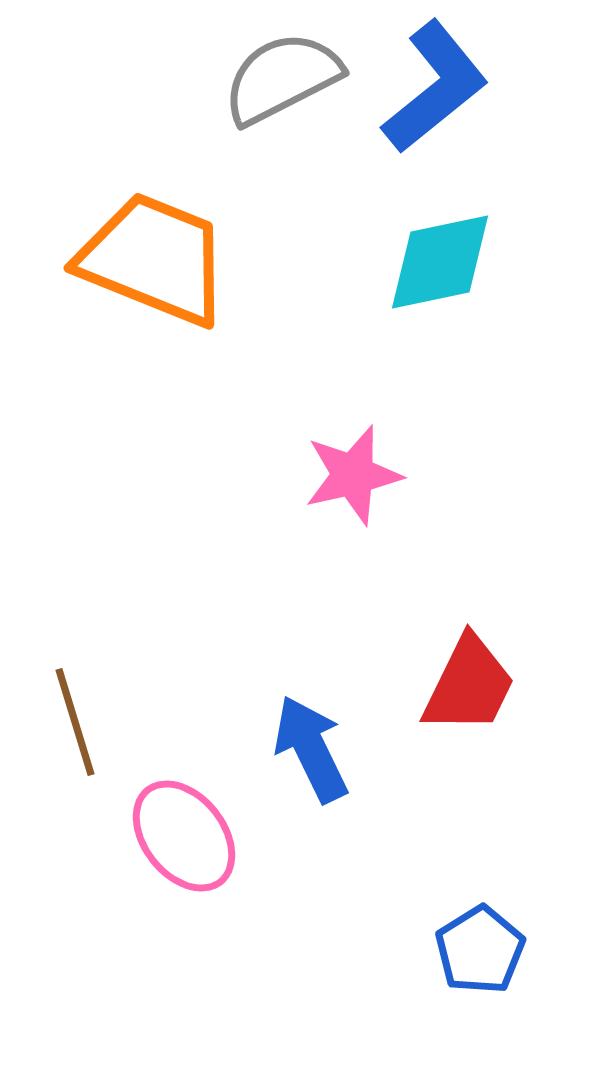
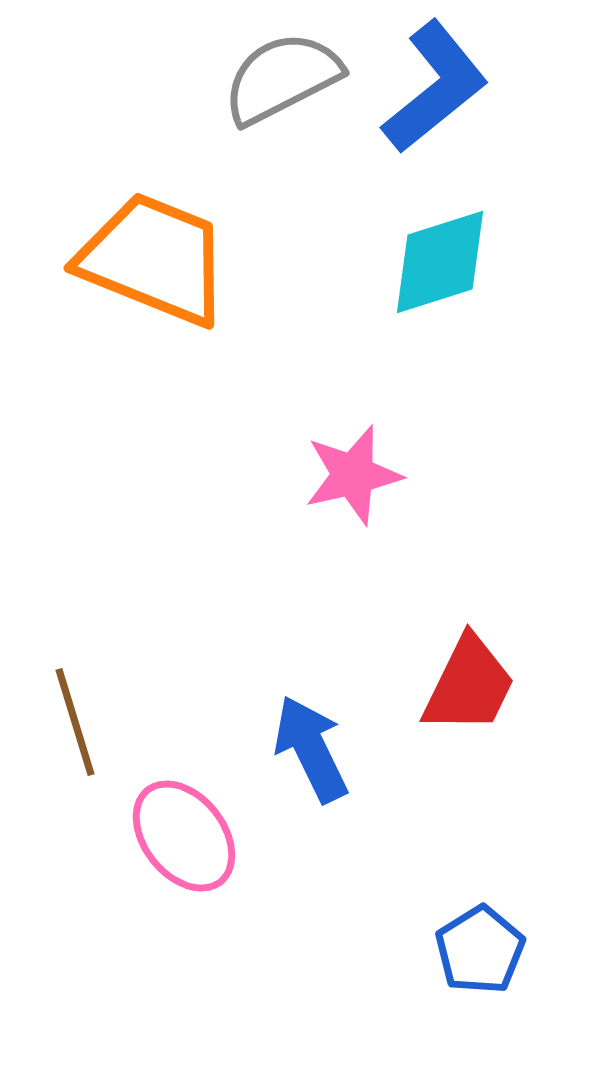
cyan diamond: rotated 6 degrees counterclockwise
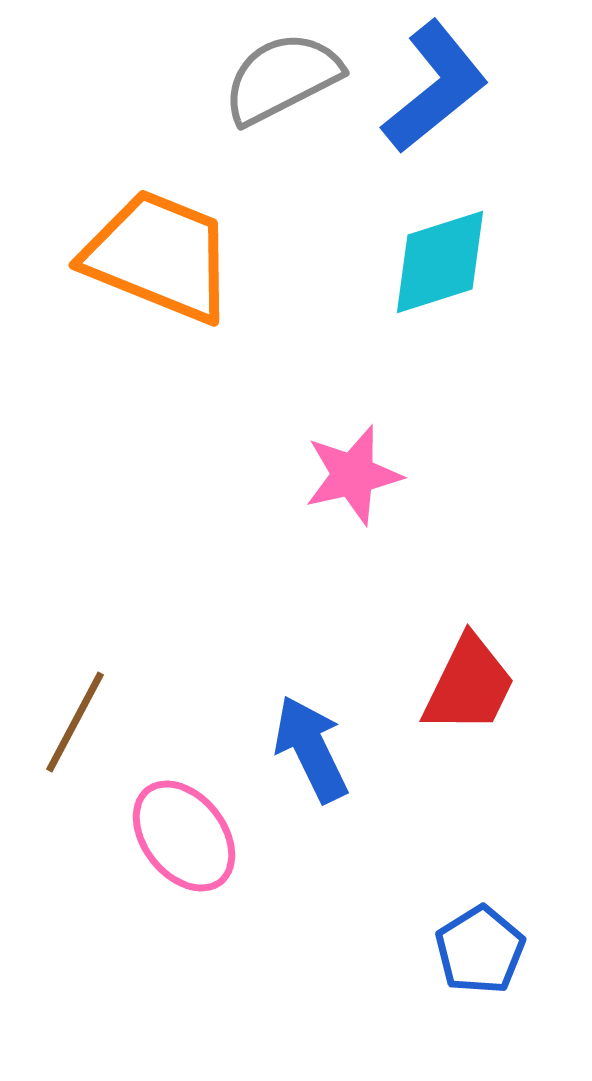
orange trapezoid: moved 5 px right, 3 px up
brown line: rotated 45 degrees clockwise
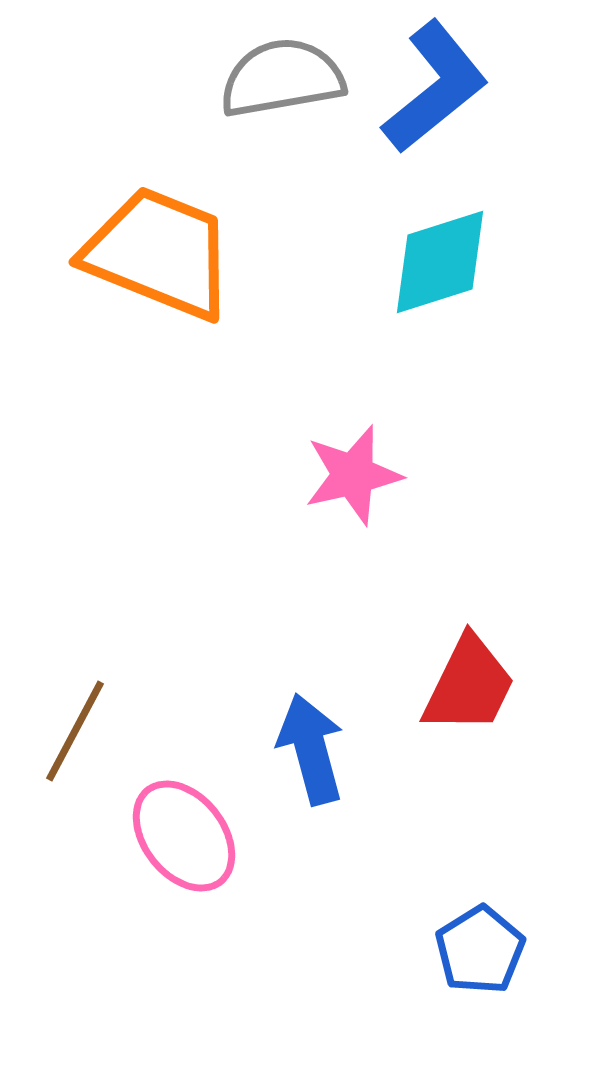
gray semicircle: rotated 17 degrees clockwise
orange trapezoid: moved 3 px up
brown line: moved 9 px down
blue arrow: rotated 11 degrees clockwise
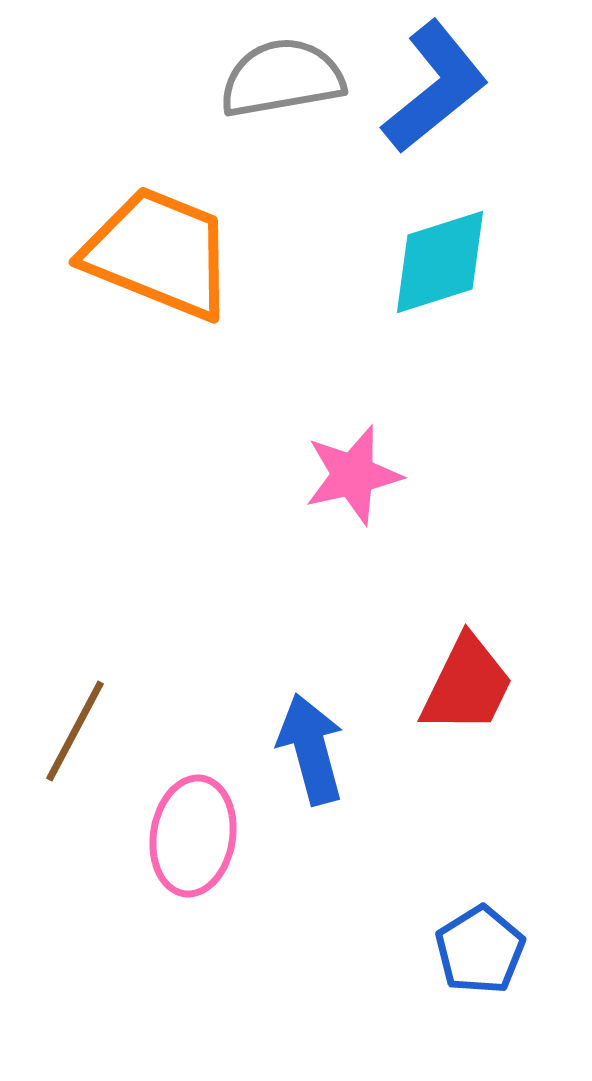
red trapezoid: moved 2 px left
pink ellipse: moved 9 px right; rotated 47 degrees clockwise
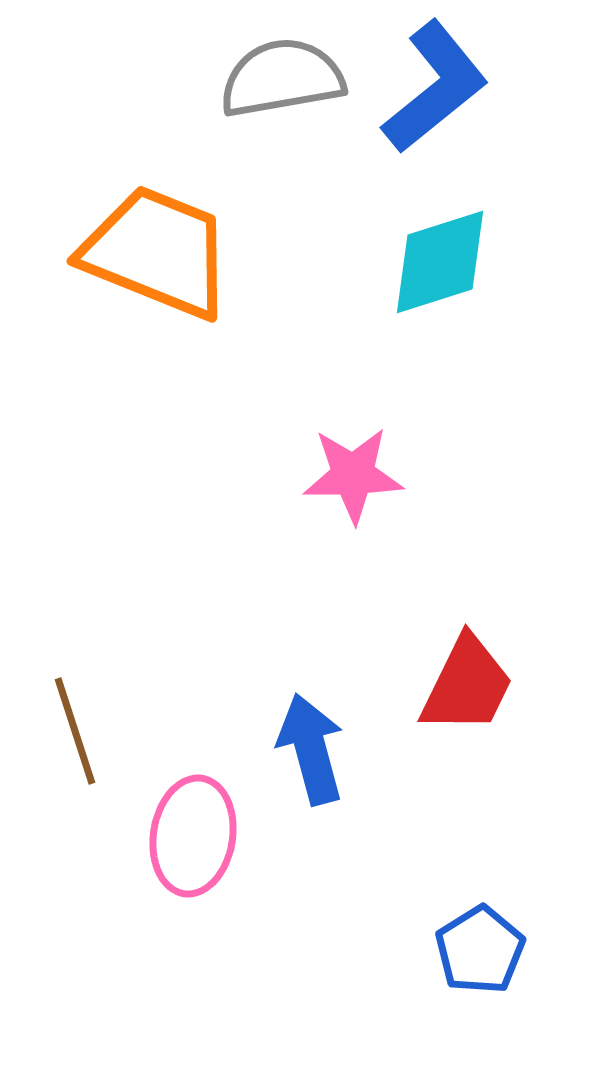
orange trapezoid: moved 2 px left, 1 px up
pink star: rotated 12 degrees clockwise
brown line: rotated 46 degrees counterclockwise
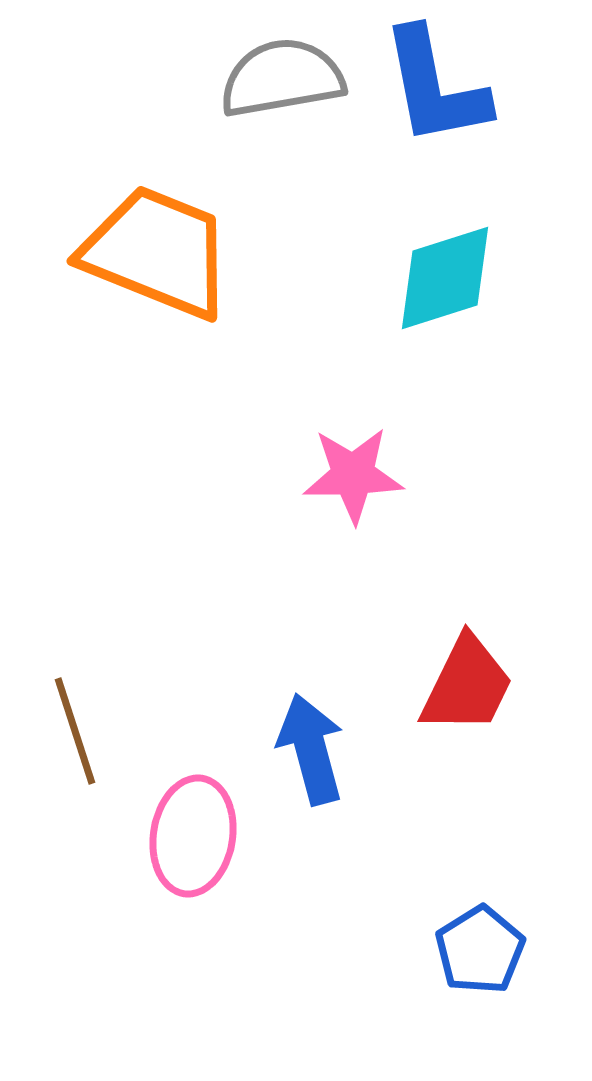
blue L-shape: rotated 118 degrees clockwise
cyan diamond: moved 5 px right, 16 px down
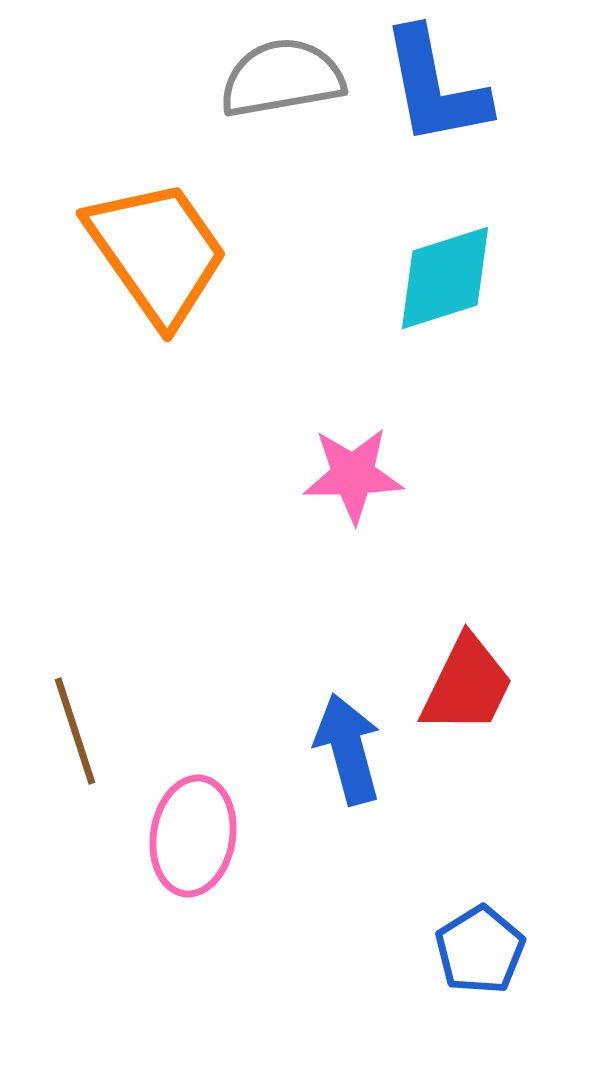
orange trapezoid: rotated 33 degrees clockwise
blue arrow: moved 37 px right
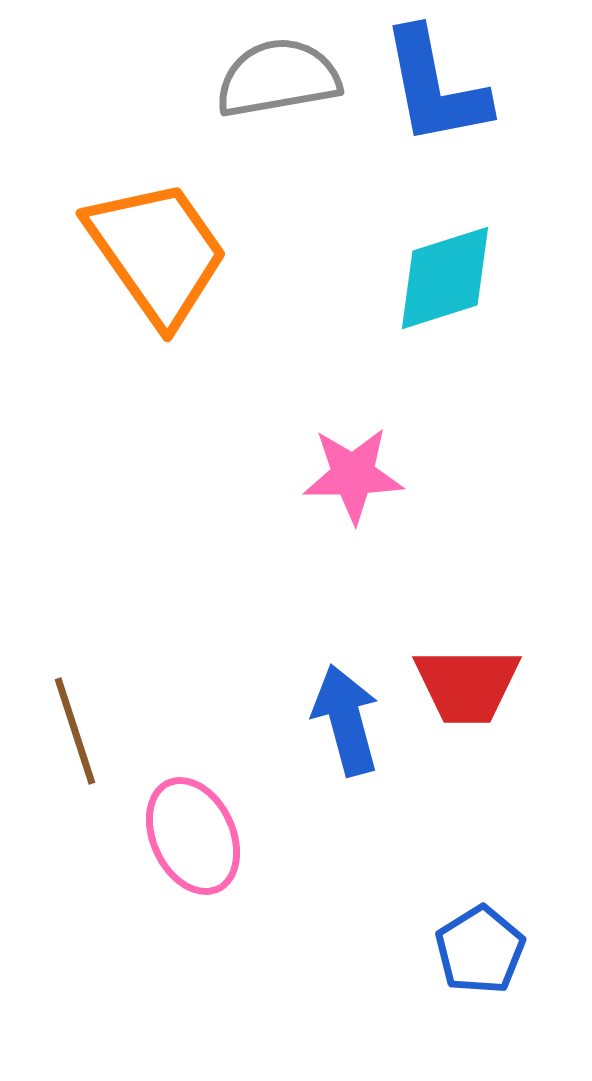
gray semicircle: moved 4 px left
red trapezoid: rotated 64 degrees clockwise
blue arrow: moved 2 px left, 29 px up
pink ellipse: rotated 34 degrees counterclockwise
